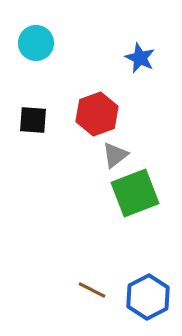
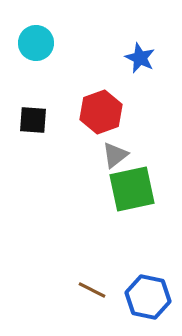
red hexagon: moved 4 px right, 2 px up
green square: moved 3 px left, 4 px up; rotated 9 degrees clockwise
blue hexagon: rotated 21 degrees counterclockwise
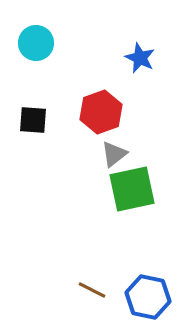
gray triangle: moved 1 px left, 1 px up
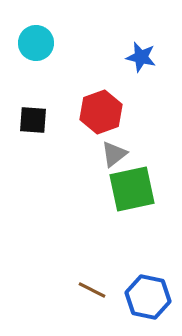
blue star: moved 1 px right, 1 px up; rotated 12 degrees counterclockwise
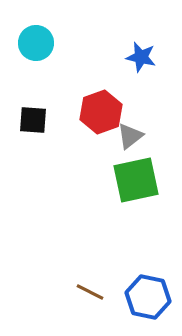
gray triangle: moved 16 px right, 18 px up
green square: moved 4 px right, 9 px up
brown line: moved 2 px left, 2 px down
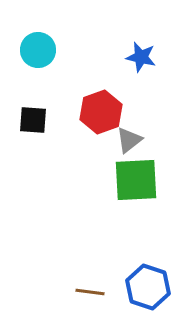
cyan circle: moved 2 px right, 7 px down
gray triangle: moved 1 px left, 4 px down
green square: rotated 9 degrees clockwise
brown line: rotated 20 degrees counterclockwise
blue hexagon: moved 10 px up; rotated 6 degrees clockwise
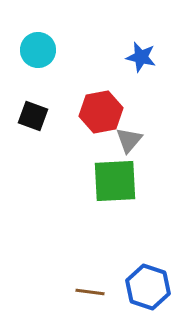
red hexagon: rotated 9 degrees clockwise
black square: moved 4 px up; rotated 16 degrees clockwise
gray triangle: rotated 12 degrees counterclockwise
green square: moved 21 px left, 1 px down
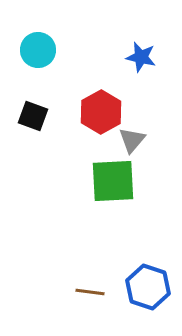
red hexagon: rotated 18 degrees counterclockwise
gray triangle: moved 3 px right
green square: moved 2 px left
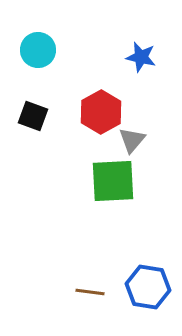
blue hexagon: rotated 9 degrees counterclockwise
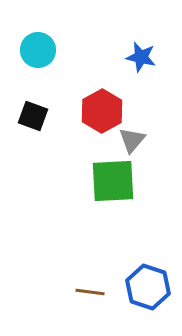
red hexagon: moved 1 px right, 1 px up
blue hexagon: rotated 9 degrees clockwise
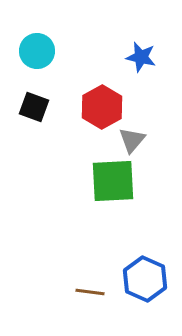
cyan circle: moved 1 px left, 1 px down
red hexagon: moved 4 px up
black square: moved 1 px right, 9 px up
blue hexagon: moved 3 px left, 8 px up; rotated 6 degrees clockwise
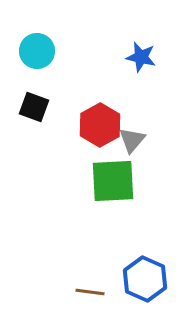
red hexagon: moved 2 px left, 18 px down
